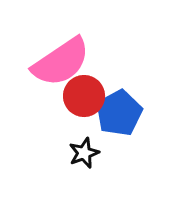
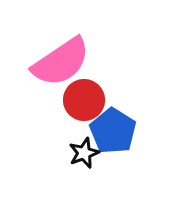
red circle: moved 4 px down
blue pentagon: moved 6 px left, 18 px down; rotated 12 degrees counterclockwise
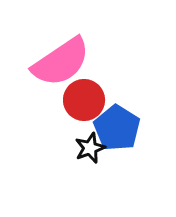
blue pentagon: moved 4 px right, 3 px up
black star: moved 6 px right, 5 px up
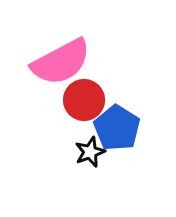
pink semicircle: rotated 6 degrees clockwise
black star: moved 4 px down
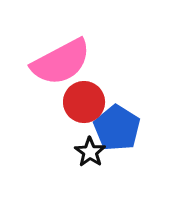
red circle: moved 2 px down
black star: rotated 16 degrees counterclockwise
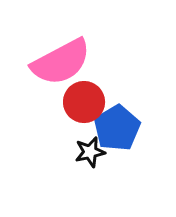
blue pentagon: rotated 9 degrees clockwise
black star: rotated 24 degrees clockwise
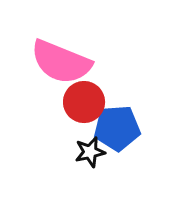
pink semicircle: rotated 50 degrees clockwise
blue pentagon: rotated 27 degrees clockwise
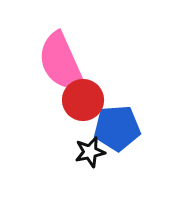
pink semicircle: rotated 44 degrees clockwise
red circle: moved 1 px left, 2 px up
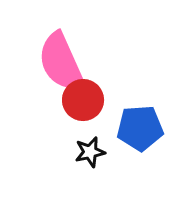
blue pentagon: moved 23 px right
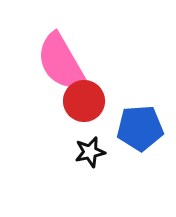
pink semicircle: rotated 6 degrees counterclockwise
red circle: moved 1 px right, 1 px down
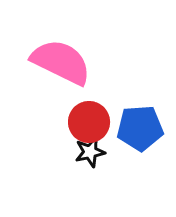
pink semicircle: rotated 146 degrees clockwise
red circle: moved 5 px right, 21 px down
